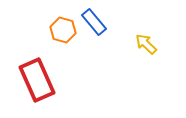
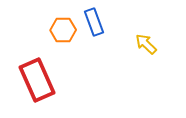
blue rectangle: rotated 20 degrees clockwise
orange hexagon: rotated 15 degrees counterclockwise
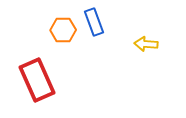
yellow arrow: rotated 40 degrees counterclockwise
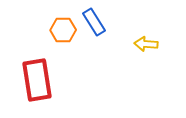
blue rectangle: rotated 12 degrees counterclockwise
red rectangle: rotated 15 degrees clockwise
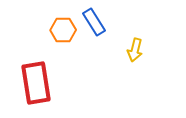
yellow arrow: moved 11 px left, 6 px down; rotated 80 degrees counterclockwise
red rectangle: moved 1 px left, 3 px down
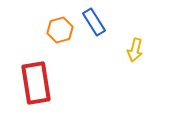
orange hexagon: moved 3 px left; rotated 15 degrees counterclockwise
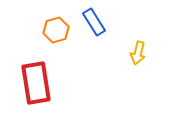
orange hexagon: moved 4 px left
yellow arrow: moved 3 px right, 3 px down
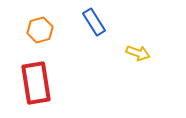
orange hexagon: moved 16 px left
yellow arrow: rotated 85 degrees counterclockwise
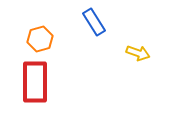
orange hexagon: moved 9 px down
red rectangle: moved 1 px left, 1 px up; rotated 9 degrees clockwise
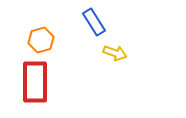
orange hexagon: moved 1 px right, 1 px down
yellow arrow: moved 23 px left
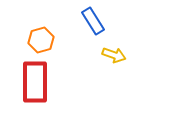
blue rectangle: moved 1 px left, 1 px up
yellow arrow: moved 1 px left, 2 px down
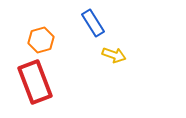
blue rectangle: moved 2 px down
red rectangle: rotated 21 degrees counterclockwise
